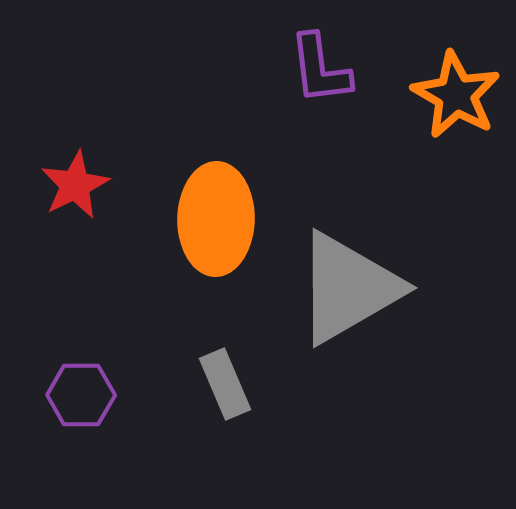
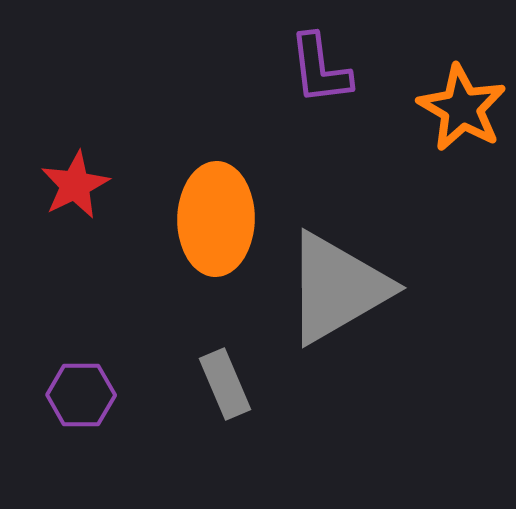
orange star: moved 6 px right, 13 px down
gray triangle: moved 11 px left
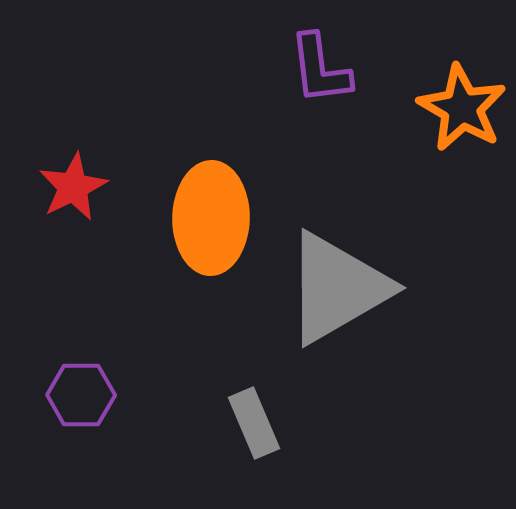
red star: moved 2 px left, 2 px down
orange ellipse: moved 5 px left, 1 px up
gray rectangle: moved 29 px right, 39 px down
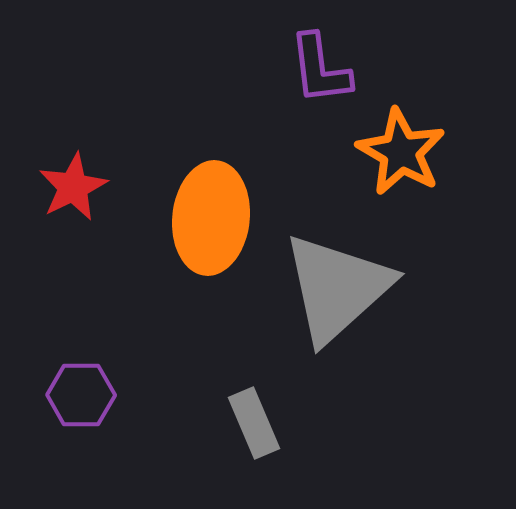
orange star: moved 61 px left, 44 px down
orange ellipse: rotated 5 degrees clockwise
gray triangle: rotated 12 degrees counterclockwise
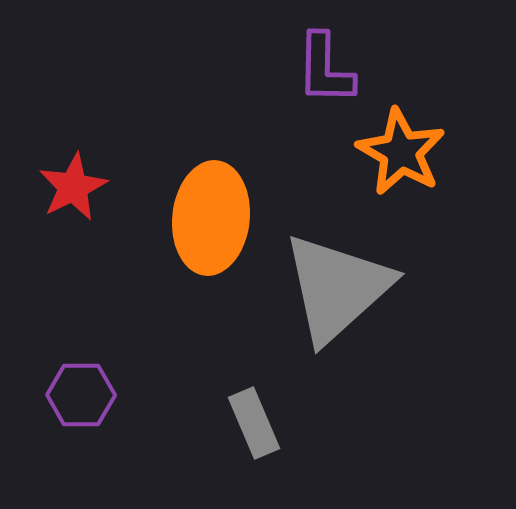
purple L-shape: moved 5 px right; rotated 8 degrees clockwise
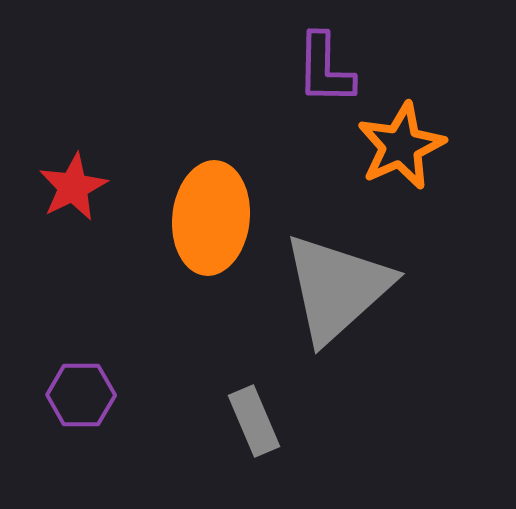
orange star: moved 6 px up; rotated 18 degrees clockwise
gray rectangle: moved 2 px up
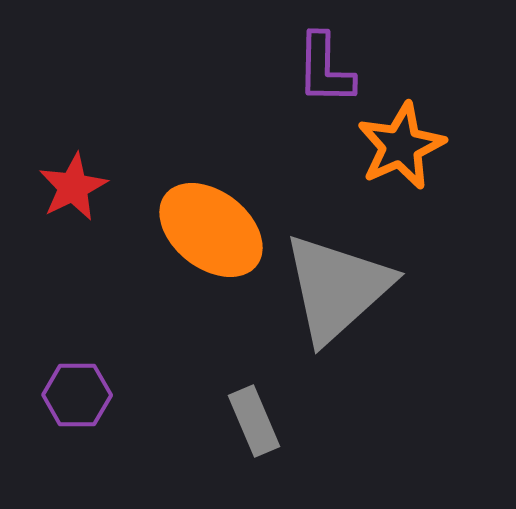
orange ellipse: moved 12 px down; rotated 58 degrees counterclockwise
purple hexagon: moved 4 px left
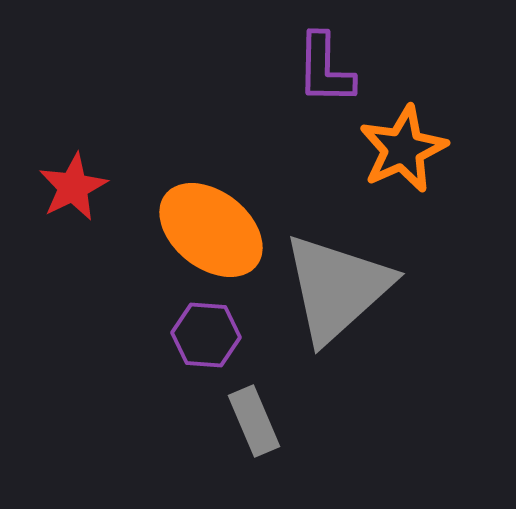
orange star: moved 2 px right, 3 px down
purple hexagon: moved 129 px right, 60 px up; rotated 4 degrees clockwise
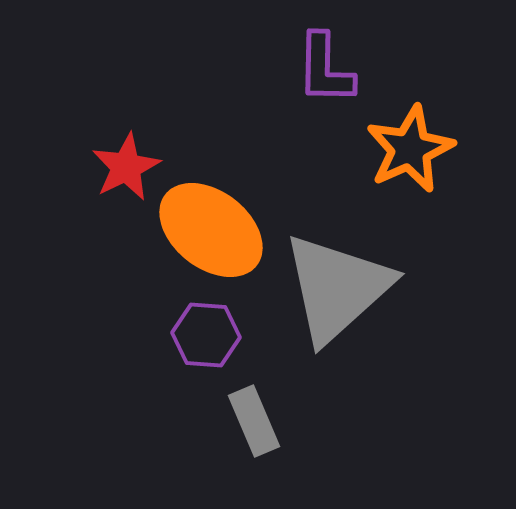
orange star: moved 7 px right
red star: moved 53 px right, 20 px up
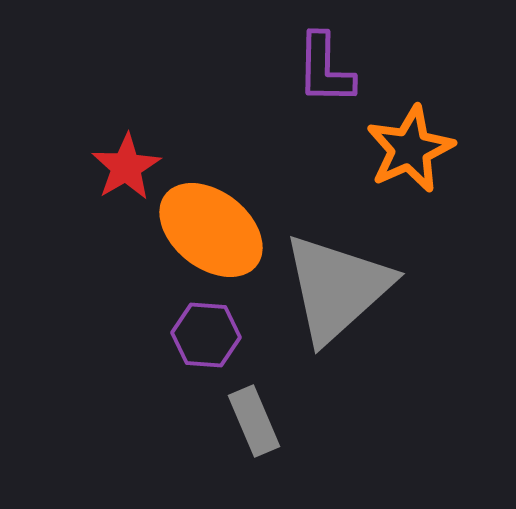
red star: rotated 4 degrees counterclockwise
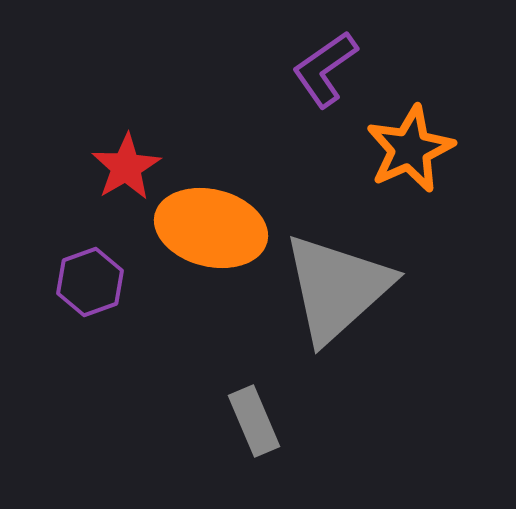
purple L-shape: rotated 54 degrees clockwise
orange ellipse: moved 2 px up; rotated 24 degrees counterclockwise
purple hexagon: moved 116 px left, 53 px up; rotated 24 degrees counterclockwise
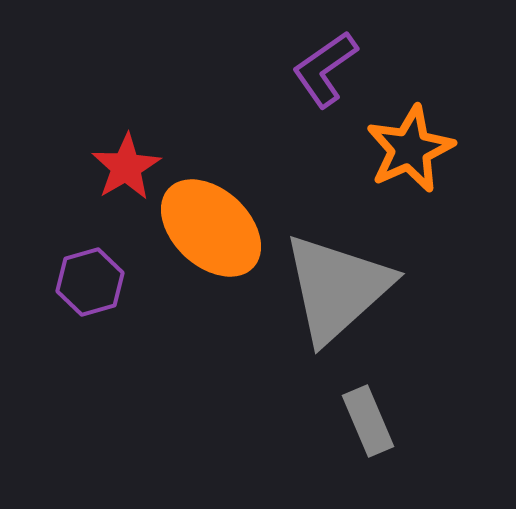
orange ellipse: rotated 29 degrees clockwise
purple hexagon: rotated 4 degrees clockwise
gray rectangle: moved 114 px right
